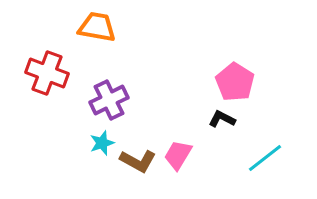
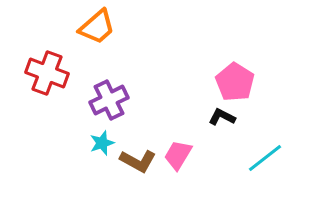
orange trapezoid: rotated 129 degrees clockwise
black L-shape: moved 2 px up
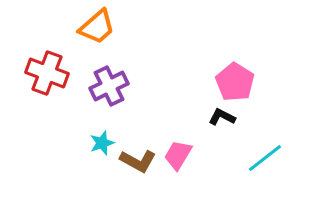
purple cross: moved 14 px up
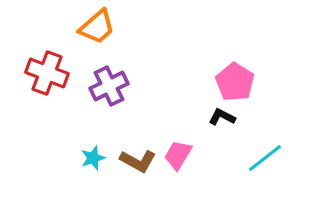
cyan star: moved 9 px left, 15 px down
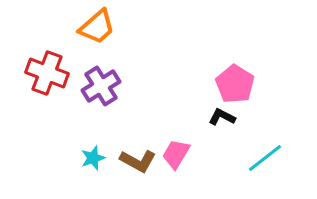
pink pentagon: moved 2 px down
purple cross: moved 8 px left; rotated 6 degrees counterclockwise
pink trapezoid: moved 2 px left, 1 px up
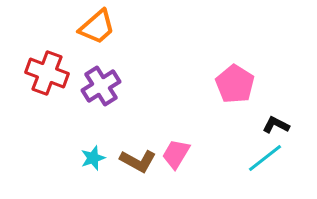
black L-shape: moved 54 px right, 8 px down
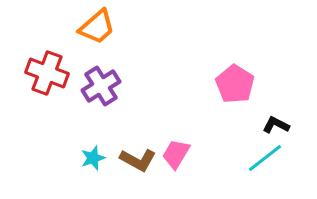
brown L-shape: moved 1 px up
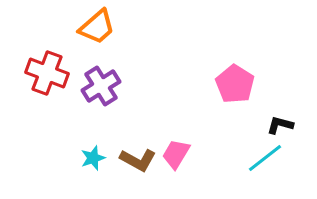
black L-shape: moved 4 px right; rotated 12 degrees counterclockwise
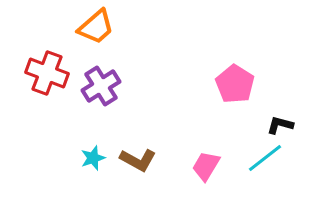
orange trapezoid: moved 1 px left
pink trapezoid: moved 30 px right, 12 px down
